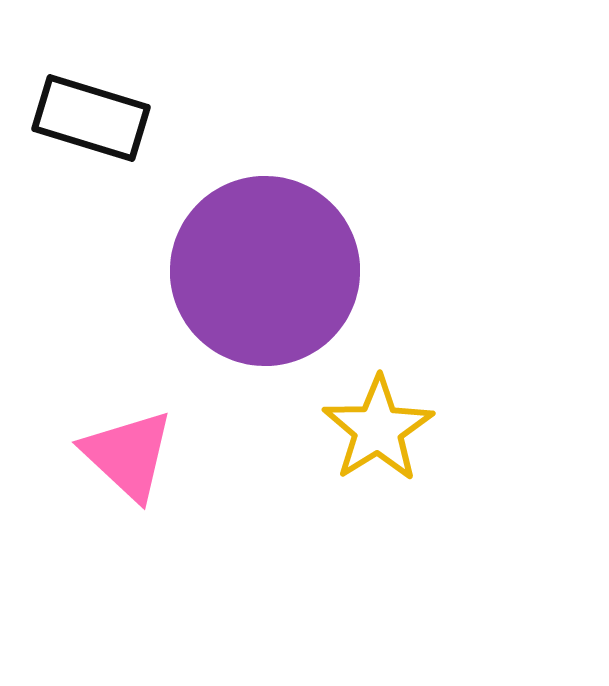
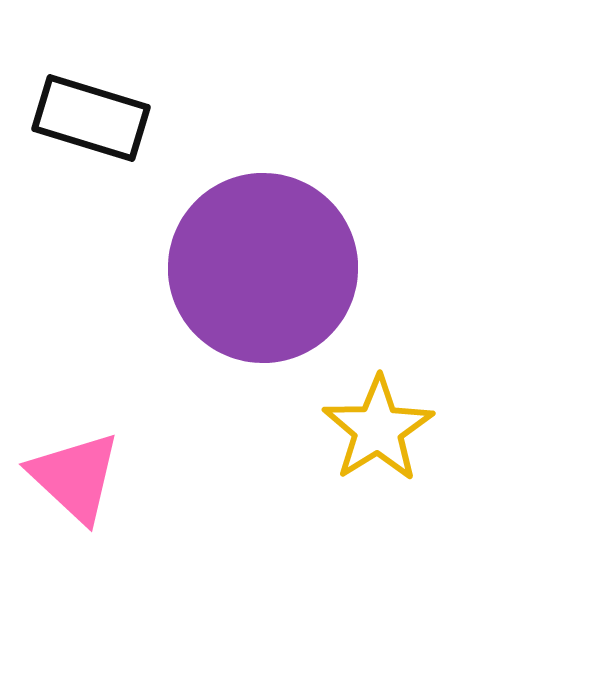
purple circle: moved 2 px left, 3 px up
pink triangle: moved 53 px left, 22 px down
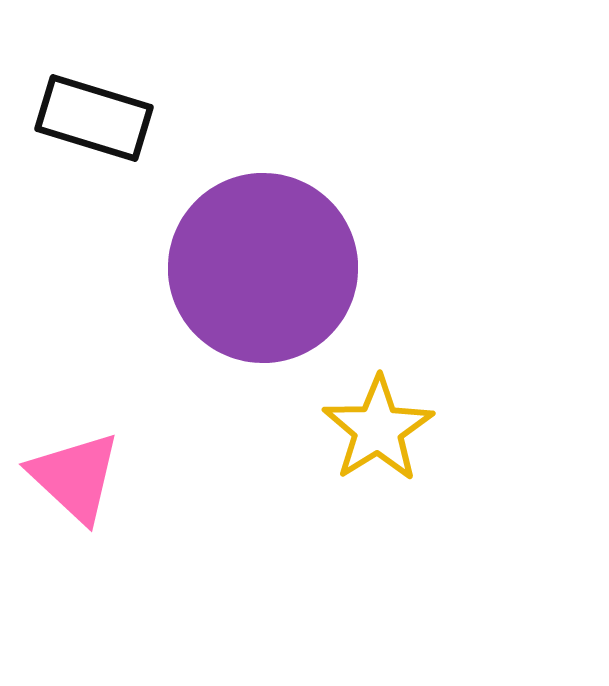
black rectangle: moved 3 px right
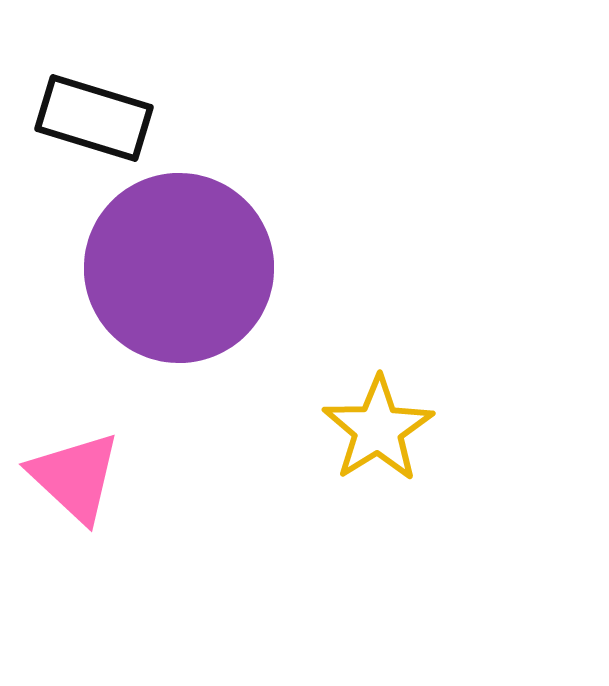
purple circle: moved 84 px left
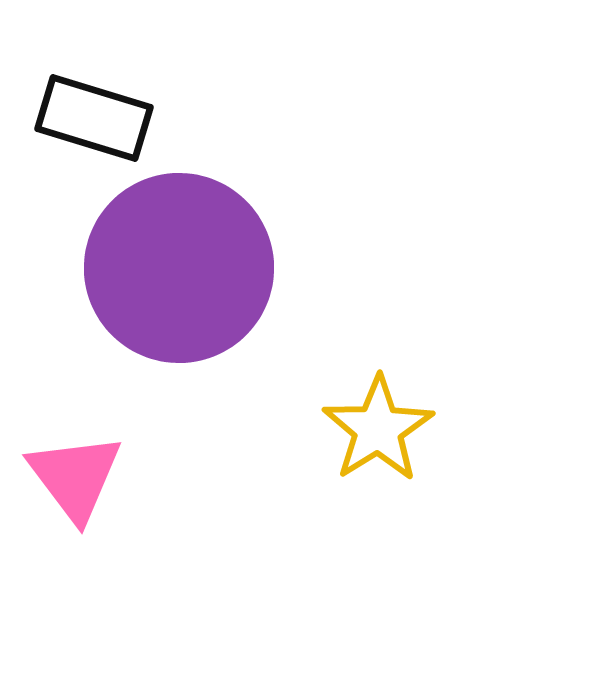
pink triangle: rotated 10 degrees clockwise
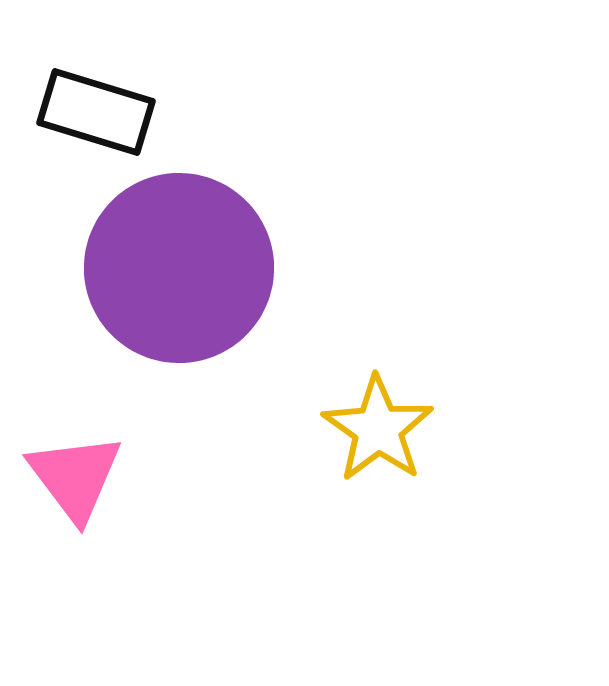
black rectangle: moved 2 px right, 6 px up
yellow star: rotated 5 degrees counterclockwise
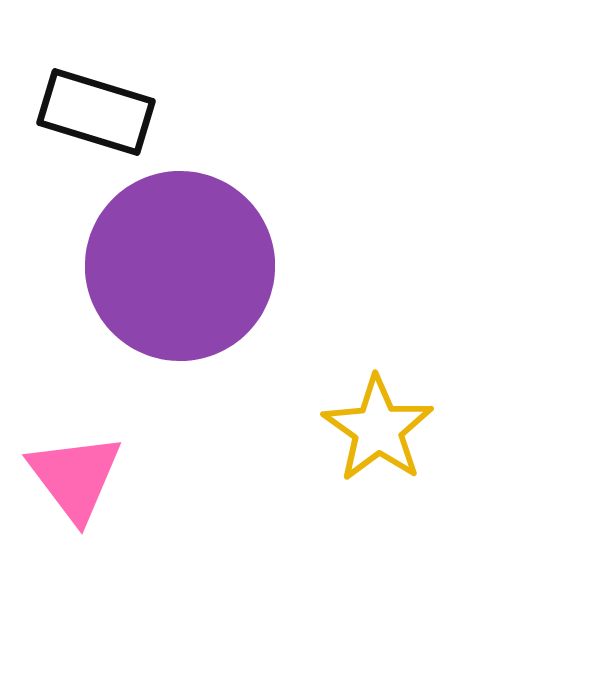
purple circle: moved 1 px right, 2 px up
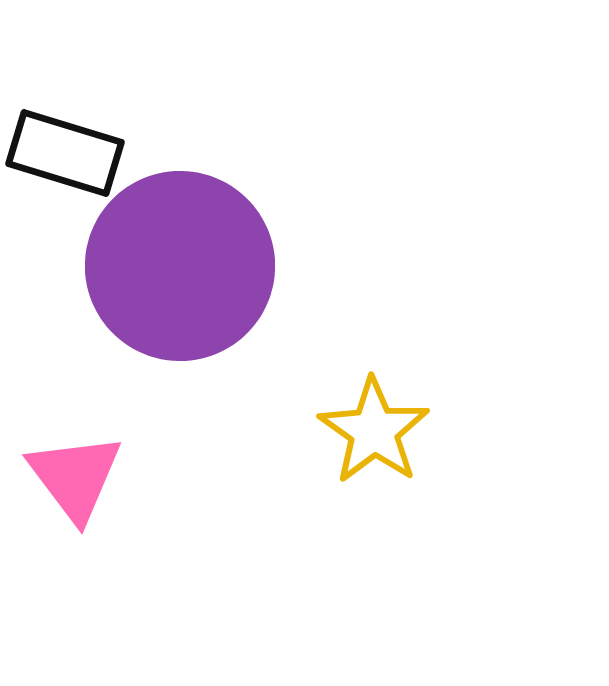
black rectangle: moved 31 px left, 41 px down
yellow star: moved 4 px left, 2 px down
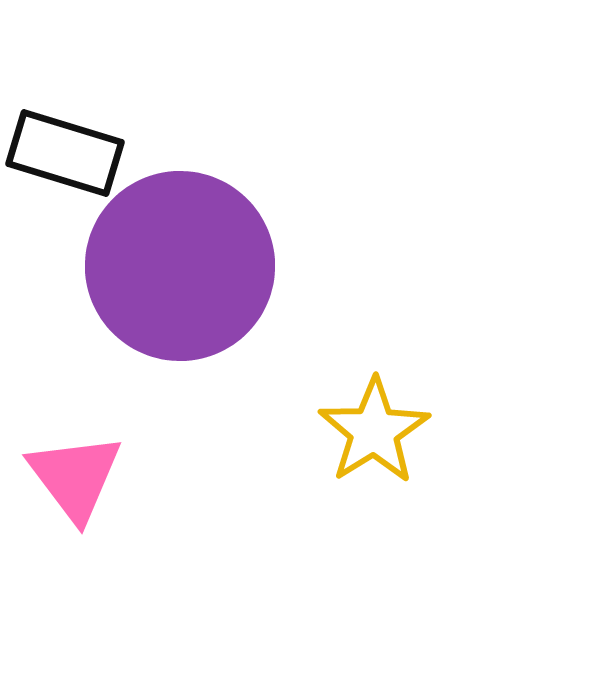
yellow star: rotated 5 degrees clockwise
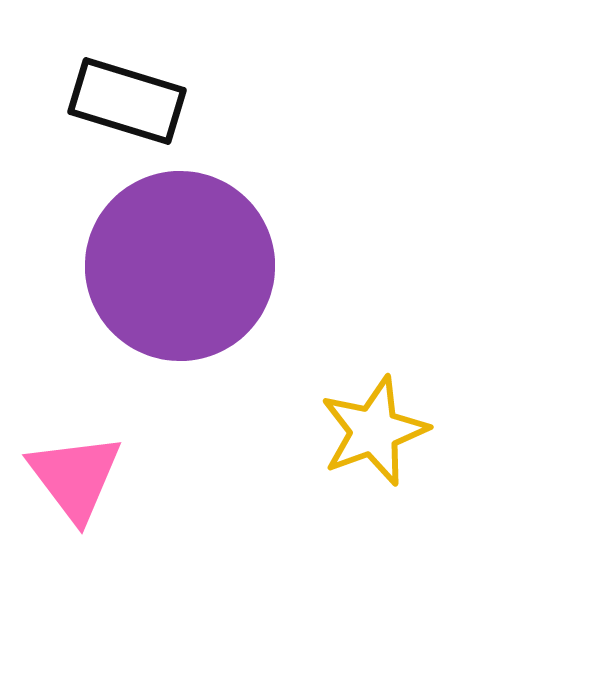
black rectangle: moved 62 px right, 52 px up
yellow star: rotated 12 degrees clockwise
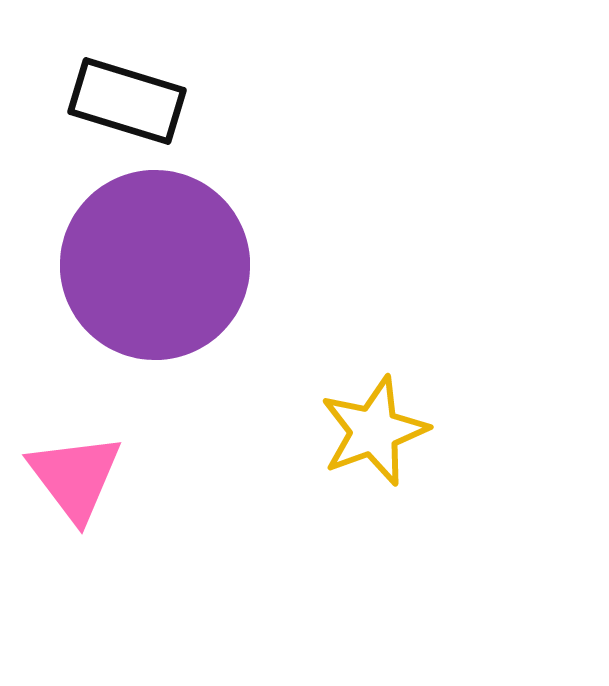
purple circle: moved 25 px left, 1 px up
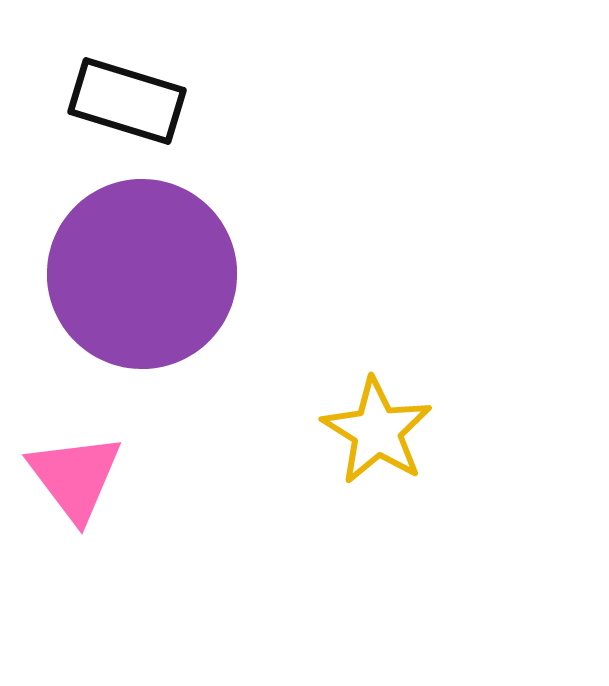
purple circle: moved 13 px left, 9 px down
yellow star: moved 3 px right; rotated 20 degrees counterclockwise
